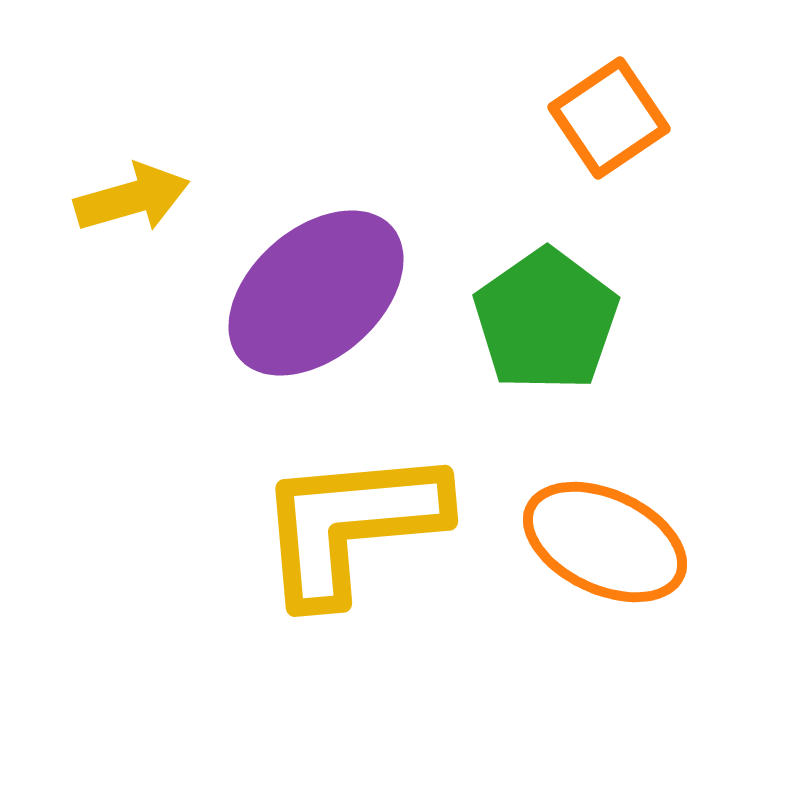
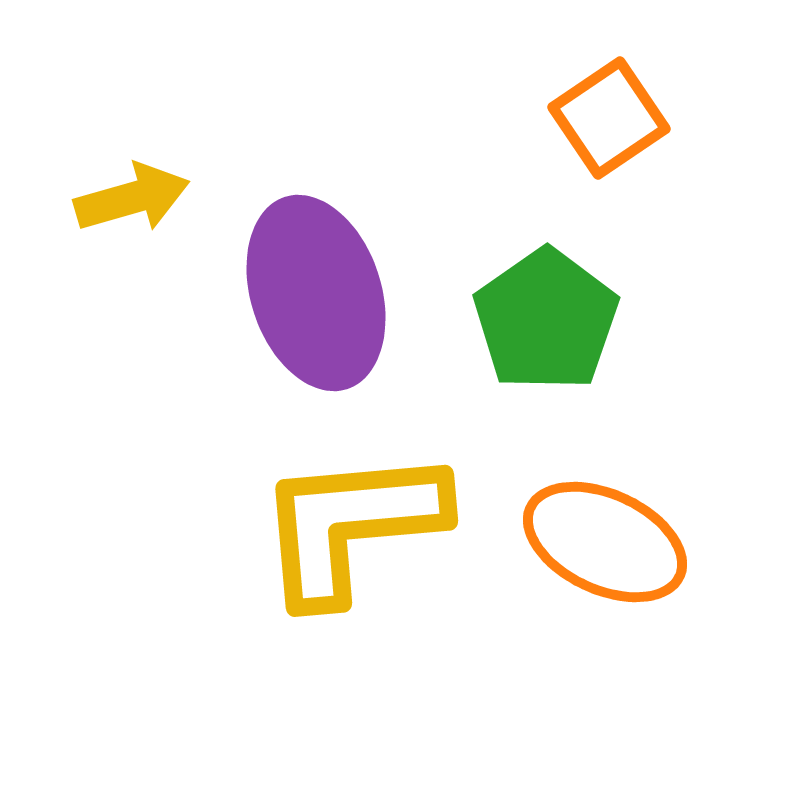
purple ellipse: rotated 67 degrees counterclockwise
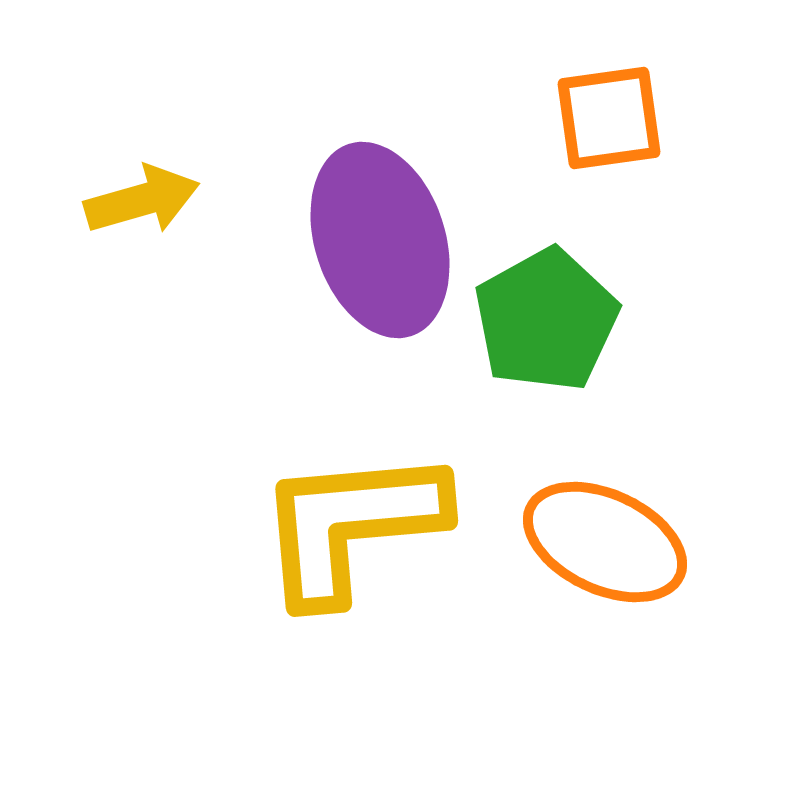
orange square: rotated 26 degrees clockwise
yellow arrow: moved 10 px right, 2 px down
purple ellipse: moved 64 px right, 53 px up
green pentagon: rotated 6 degrees clockwise
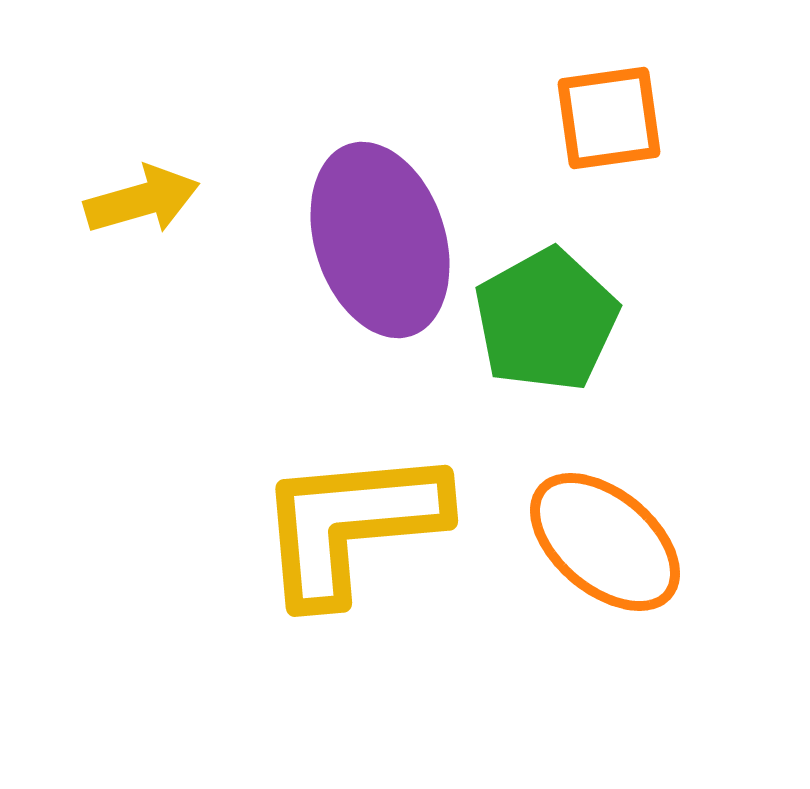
orange ellipse: rotated 15 degrees clockwise
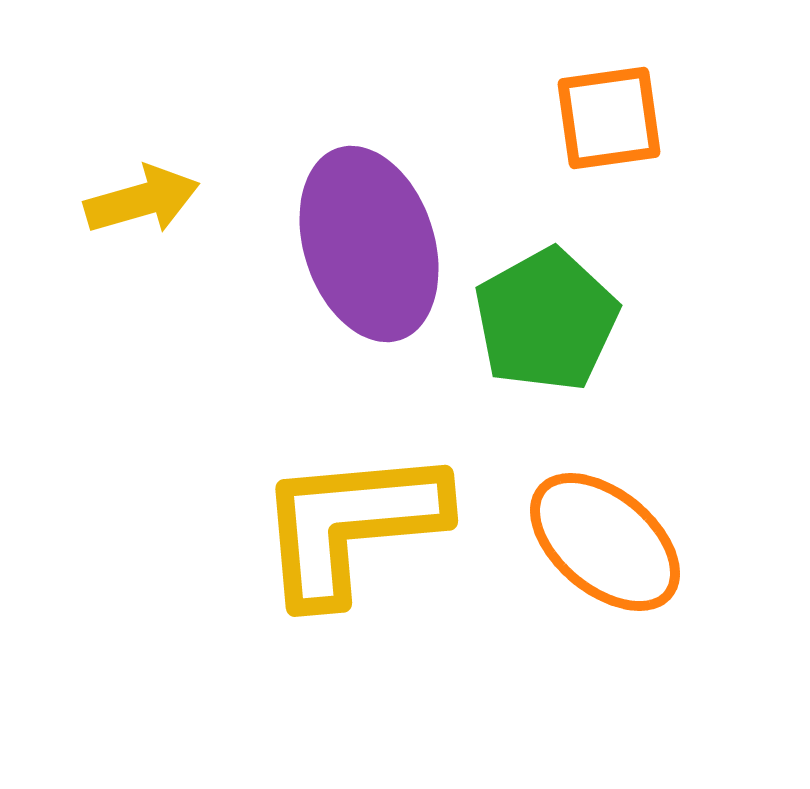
purple ellipse: moved 11 px left, 4 px down
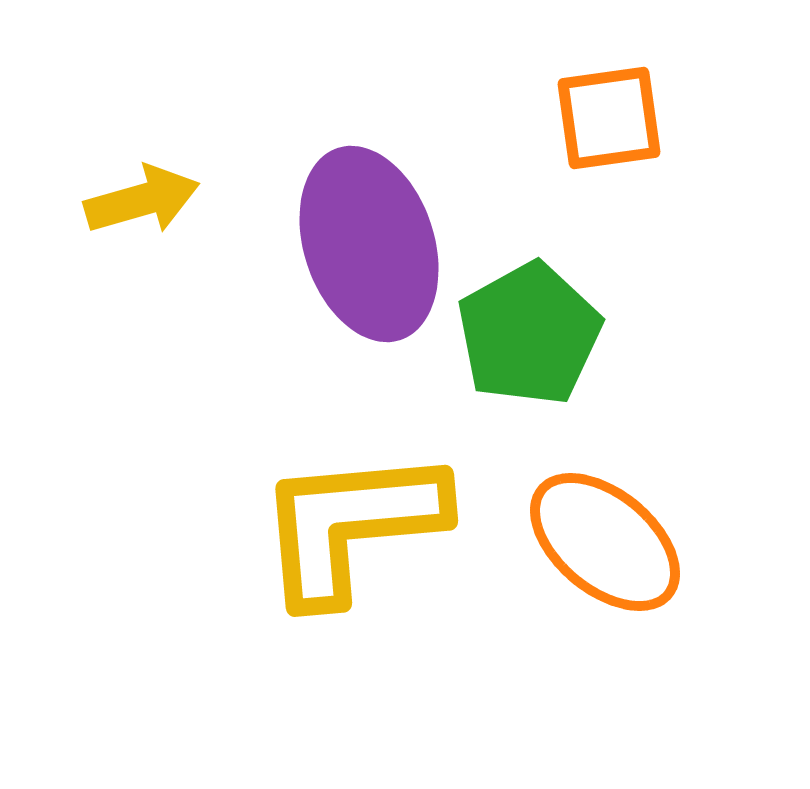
green pentagon: moved 17 px left, 14 px down
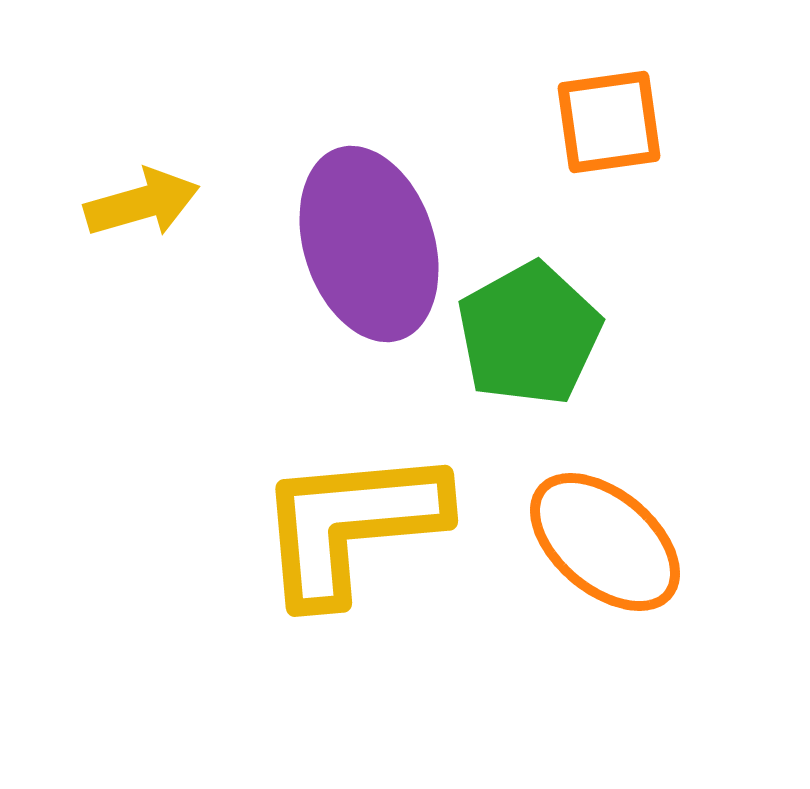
orange square: moved 4 px down
yellow arrow: moved 3 px down
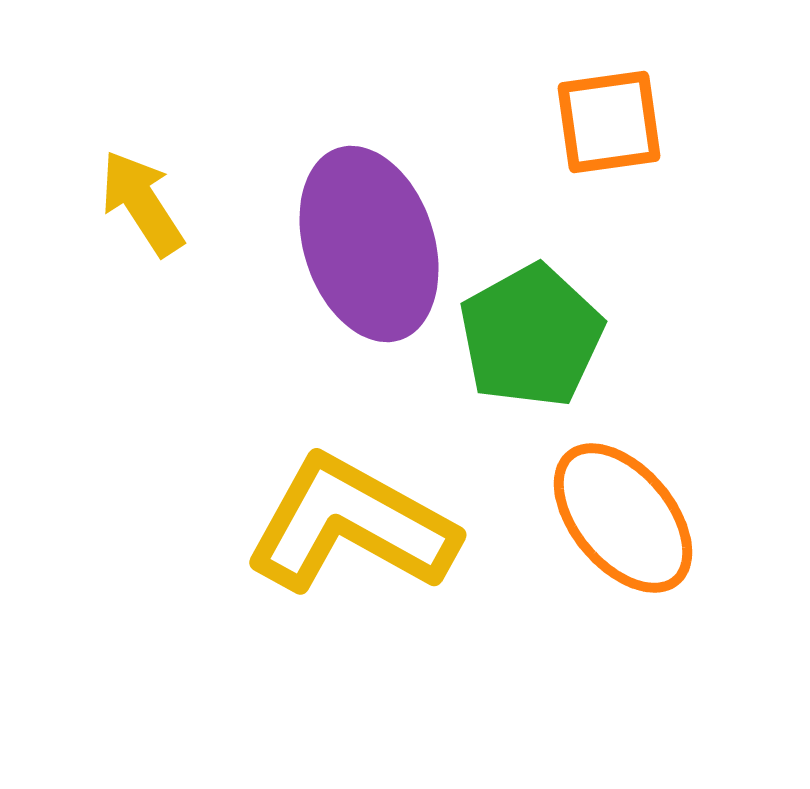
yellow arrow: rotated 107 degrees counterclockwise
green pentagon: moved 2 px right, 2 px down
yellow L-shape: rotated 34 degrees clockwise
orange ellipse: moved 18 px right, 24 px up; rotated 10 degrees clockwise
